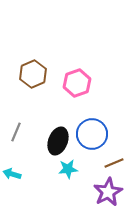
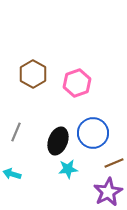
brown hexagon: rotated 8 degrees counterclockwise
blue circle: moved 1 px right, 1 px up
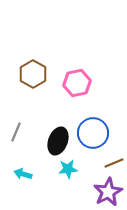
pink hexagon: rotated 8 degrees clockwise
cyan arrow: moved 11 px right
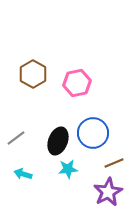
gray line: moved 6 px down; rotated 30 degrees clockwise
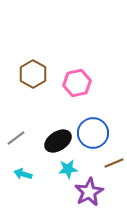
black ellipse: rotated 36 degrees clockwise
purple star: moved 19 px left
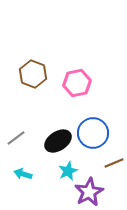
brown hexagon: rotated 8 degrees counterclockwise
cyan star: moved 2 px down; rotated 18 degrees counterclockwise
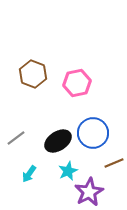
cyan arrow: moved 6 px right; rotated 72 degrees counterclockwise
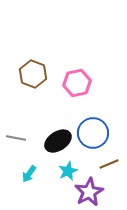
gray line: rotated 48 degrees clockwise
brown line: moved 5 px left, 1 px down
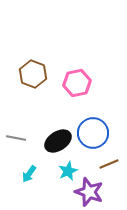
purple star: rotated 24 degrees counterclockwise
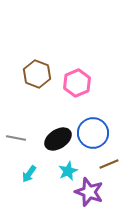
brown hexagon: moved 4 px right
pink hexagon: rotated 12 degrees counterclockwise
black ellipse: moved 2 px up
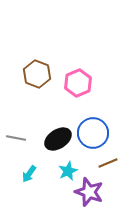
pink hexagon: moved 1 px right
brown line: moved 1 px left, 1 px up
